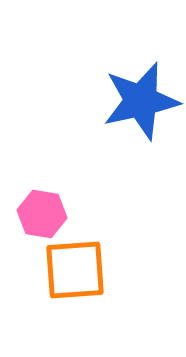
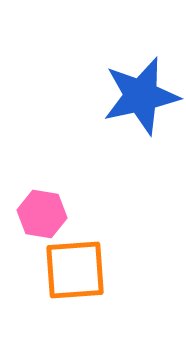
blue star: moved 5 px up
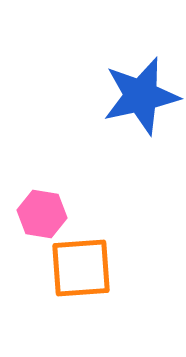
orange square: moved 6 px right, 2 px up
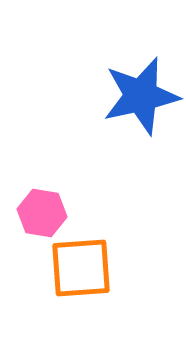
pink hexagon: moved 1 px up
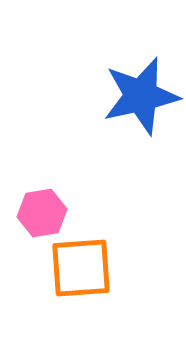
pink hexagon: rotated 18 degrees counterclockwise
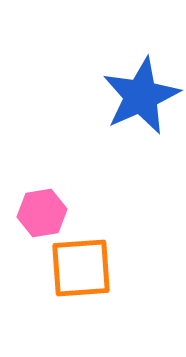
blue star: rotated 12 degrees counterclockwise
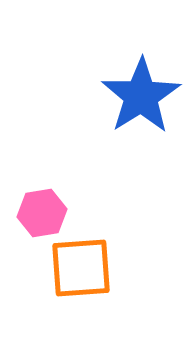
blue star: rotated 8 degrees counterclockwise
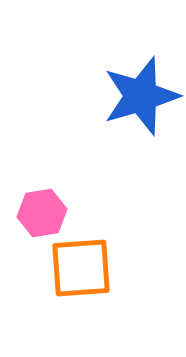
blue star: rotated 16 degrees clockwise
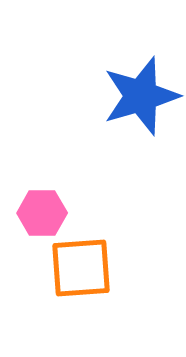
pink hexagon: rotated 9 degrees clockwise
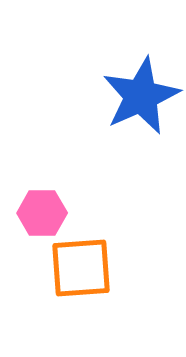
blue star: rotated 8 degrees counterclockwise
